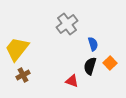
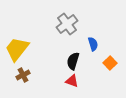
black semicircle: moved 17 px left, 5 px up
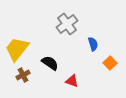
black semicircle: moved 23 px left, 2 px down; rotated 108 degrees clockwise
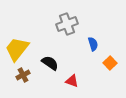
gray cross: rotated 15 degrees clockwise
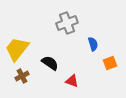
gray cross: moved 1 px up
orange square: rotated 24 degrees clockwise
brown cross: moved 1 px left, 1 px down
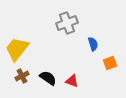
black semicircle: moved 2 px left, 15 px down
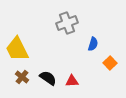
blue semicircle: rotated 32 degrees clockwise
yellow trapezoid: rotated 64 degrees counterclockwise
orange square: rotated 24 degrees counterclockwise
brown cross: moved 1 px down; rotated 24 degrees counterclockwise
red triangle: rotated 24 degrees counterclockwise
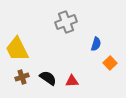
gray cross: moved 1 px left, 1 px up
blue semicircle: moved 3 px right
brown cross: rotated 32 degrees clockwise
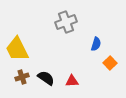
black semicircle: moved 2 px left
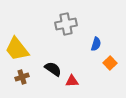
gray cross: moved 2 px down; rotated 10 degrees clockwise
yellow trapezoid: rotated 12 degrees counterclockwise
black semicircle: moved 7 px right, 9 px up
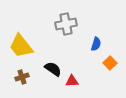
yellow trapezoid: moved 4 px right, 3 px up
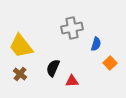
gray cross: moved 6 px right, 4 px down
black semicircle: moved 1 px up; rotated 102 degrees counterclockwise
brown cross: moved 2 px left, 3 px up; rotated 32 degrees counterclockwise
